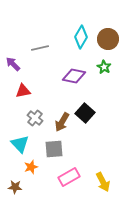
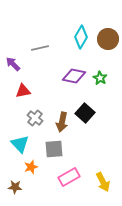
green star: moved 4 px left, 11 px down
brown arrow: rotated 18 degrees counterclockwise
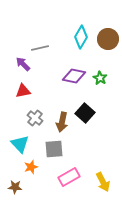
purple arrow: moved 10 px right
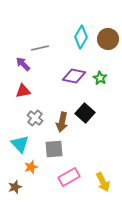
brown star: rotated 24 degrees counterclockwise
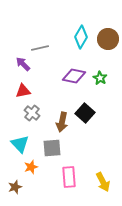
gray cross: moved 3 px left, 5 px up
gray square: moved 2 px left, 1 px up
pink rectangle: rotated 65 degrees counterclockwise
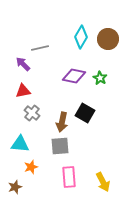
black square: rotated 12 degrees counterclockwise
cyan triangle: rotated 42 degrees counterclockwise
gray square: moved 8 px right, 2 px up
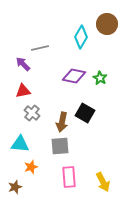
brown circle: moved 1 px left, 15 px up
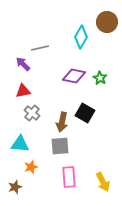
brown circle: moved 2 px up
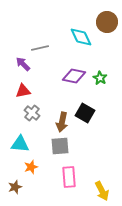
cyan diamond: rotated 55 degrees counterclockwise
yellow arrow: moved 1 px left, 9 px down
